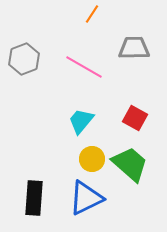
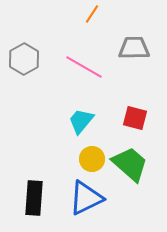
gray hexagon: rotated 8 degrees counterclockwise
red square: rotated 15 degrees counterclockwise
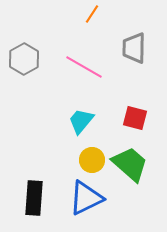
gray trapezoid: rotated 88 degrees counterclockwise
yellow circle: moved 1 px down
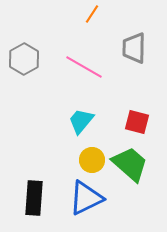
red square: moved 2 px right, 4 px down
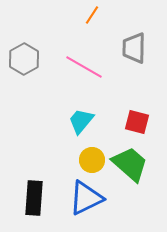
orange line: moved 1 px down
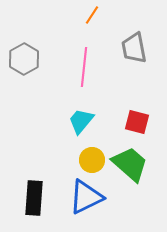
gray trapezoid: rotated 12 degrees counterclockwise
pink line: rotated 66 degrees clockwise
blue triangle: moved 1 px up
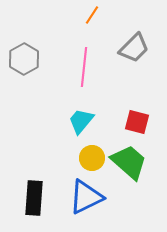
gray trapezoid: rotated 124 degrees counterclockwise
yellow circle: moved 2 px up
green trapezoid: moved 1 px left, 2 px up
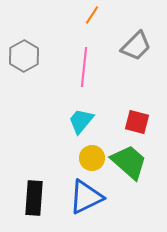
gray trapezoid: moved 2 px right, 2 px up
gray hexagon: moved 3 px up
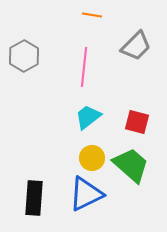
orange line: rotated 66 degrees clockwise
cyan trapezoid: moved 7 px right, 4 px up; rotated 12 degrees clockwise
green trapezoid: moved 2 px right, 3 px down
blue triangle: moved 3 px up
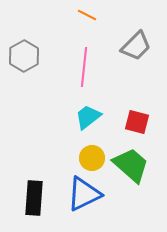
orange line: moved 5 px left; rotated 18 degrees clockwise
blue triangle: moved 2 px left
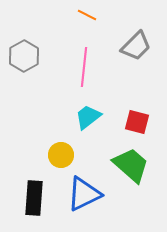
yellow circle: moved 31 px left, 3 px up
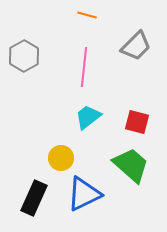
orange line: rotated 12 degrees counterclockwise
yellow circle: moved 3 px down
black rectangle: rotated 20 degrees clockwise
